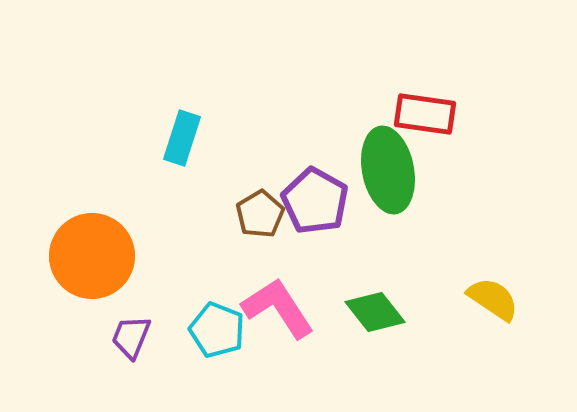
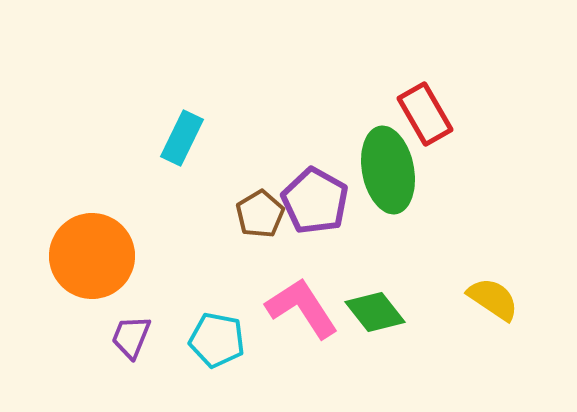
red rectangle: rotated 52 degrees clockwise
cyan rectangle: rotated 8 degrees clockwise
pink L-shape: moved 24 px right
cyan pentagon: moved 10 px down; rotated 10 degrees counterclockwise
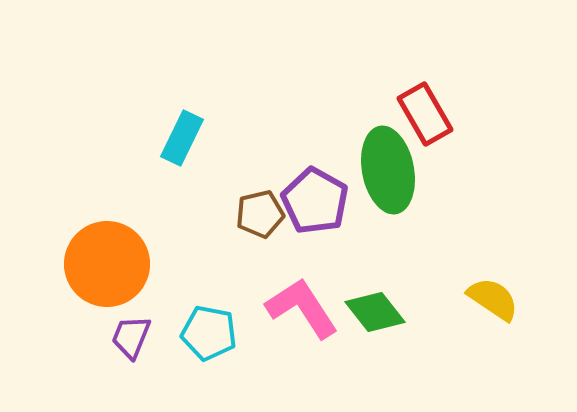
brown pentagon: rotated 18 degrees clockwise
orange circle: moved 15 px right, 8 px down
cyan pentagon: moved 8 px left, 7 px up
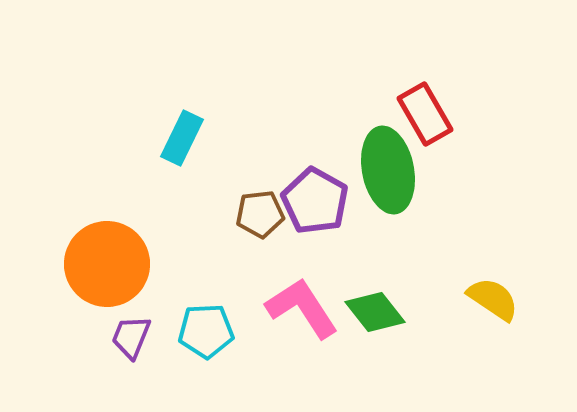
brown pentagon: rotated 6 degrees clockwise
cyan pentagon: moved 3 px left, 2 px up; rotated 14 degrees counterclockwise
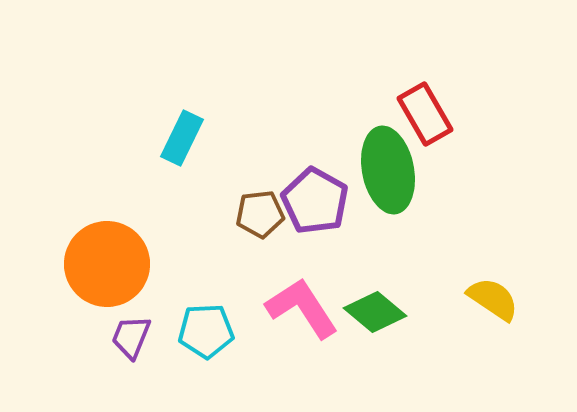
green diamond: rotated 12 degrees counterclockwise
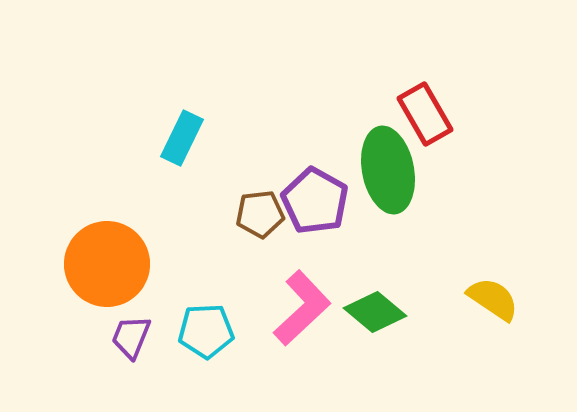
pink L-shape: rotated 80 degrees clockwise
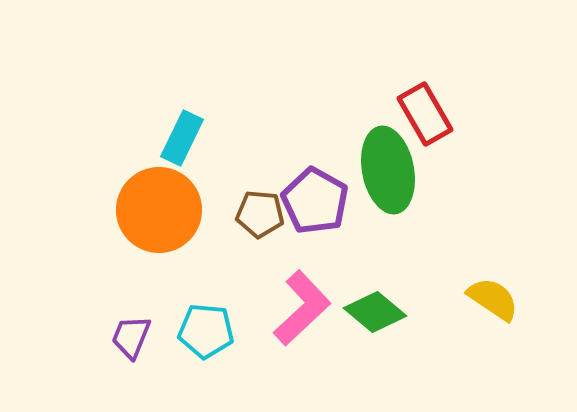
brown pentagon: rotated 12 degrees clockwise
orange circle: moved 52 px right, 54 px up
cyan pentagon: rotated 8 degrees clockwise
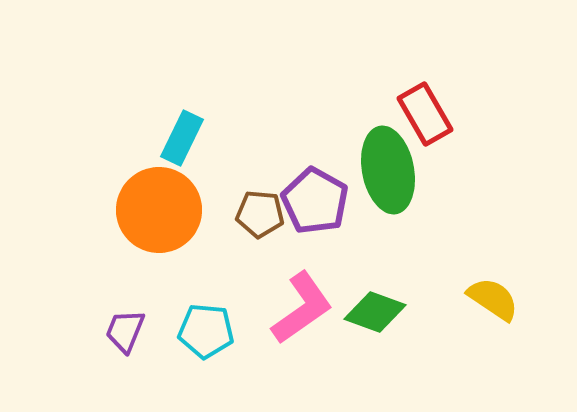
pink L-shape: rotated 8 degrees clockwise
green diamond: rotated 20 degrees counterclockwise
purple trapezoid: moved 6 px left, 6 px up
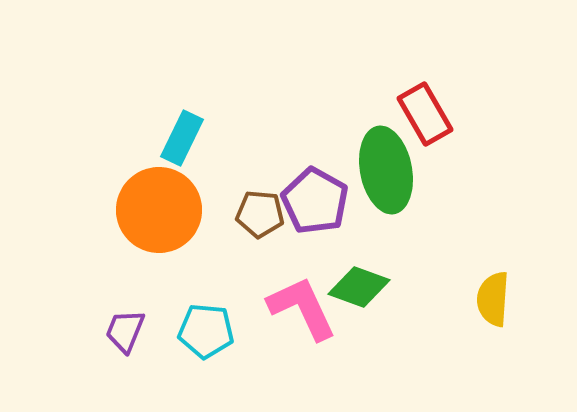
green ellipse: moved 2 px left
yellow semicircle: rotated 120 degrees counterclockwise
pink L-shape: rotated 80 degrees counterclockwise
green diamond: moved 16 px left, 25 px up
